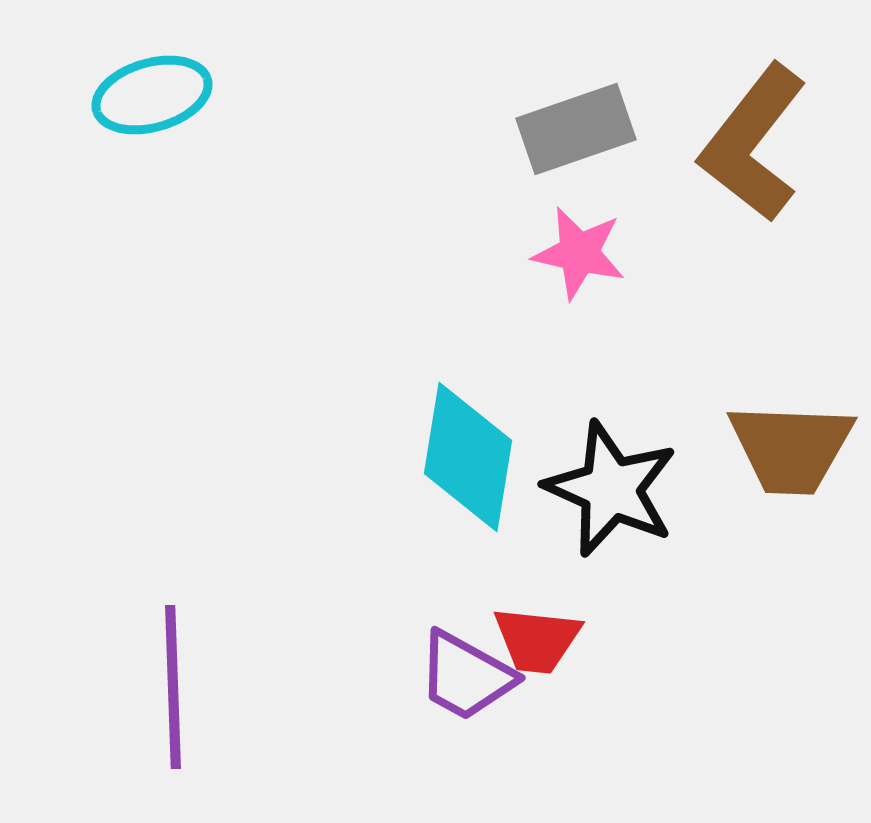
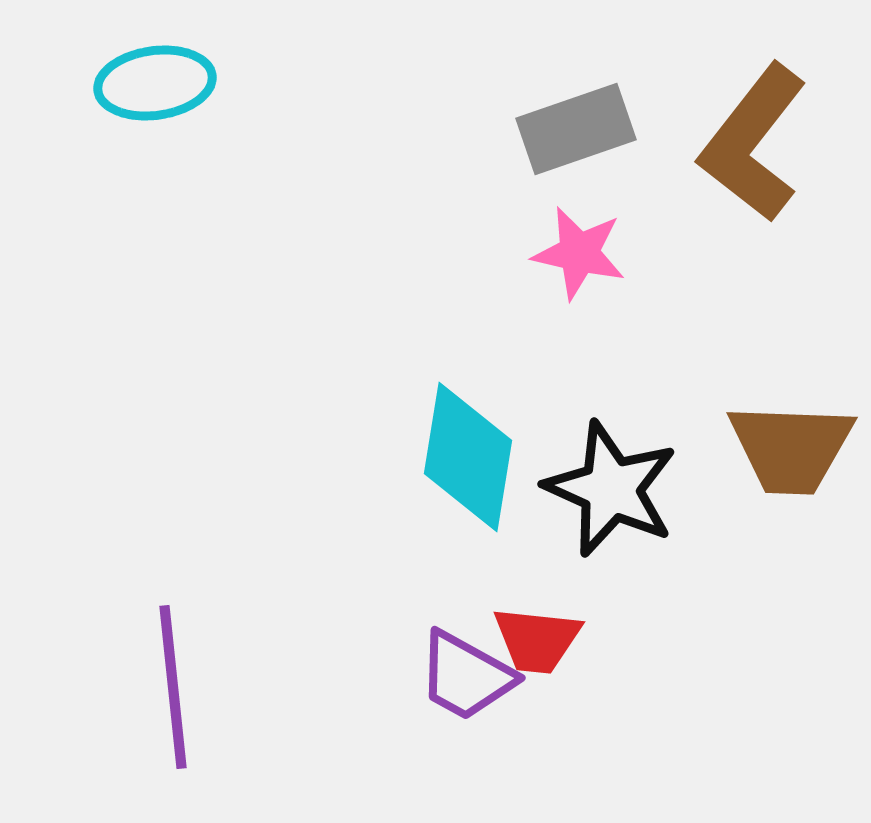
cyan ellipse: moved 3 px right, 12 px up; rotated 8 degrees clockwise
purple line: rotated 4 degrees counterclockwise
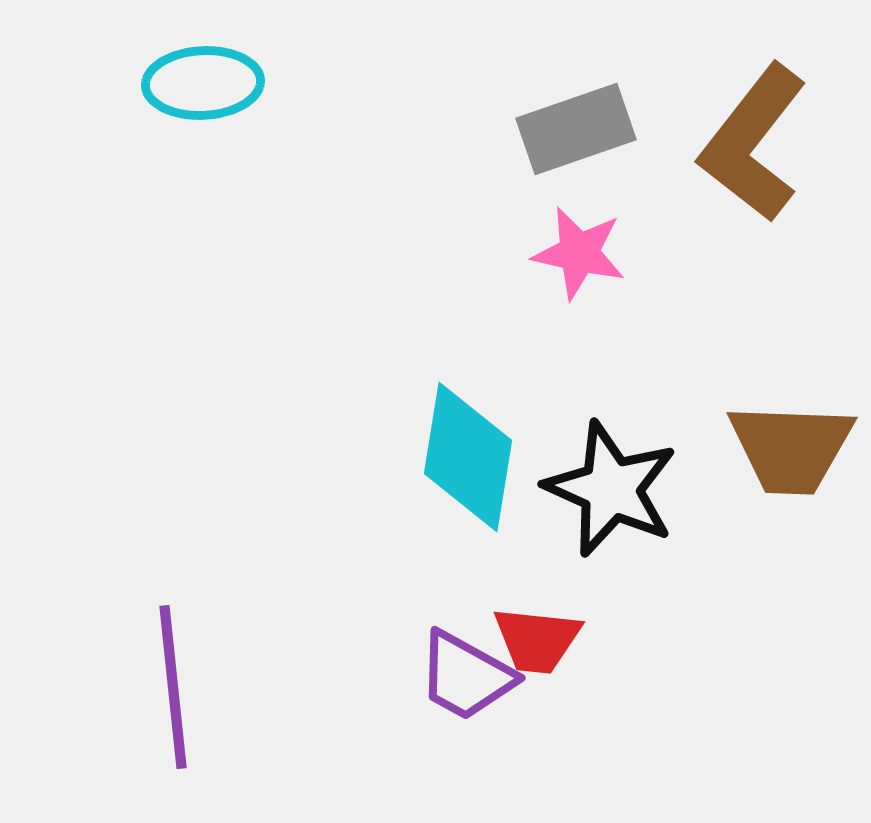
cyan ellipse: moved 48 px right; rotated 5 degrees clockwise
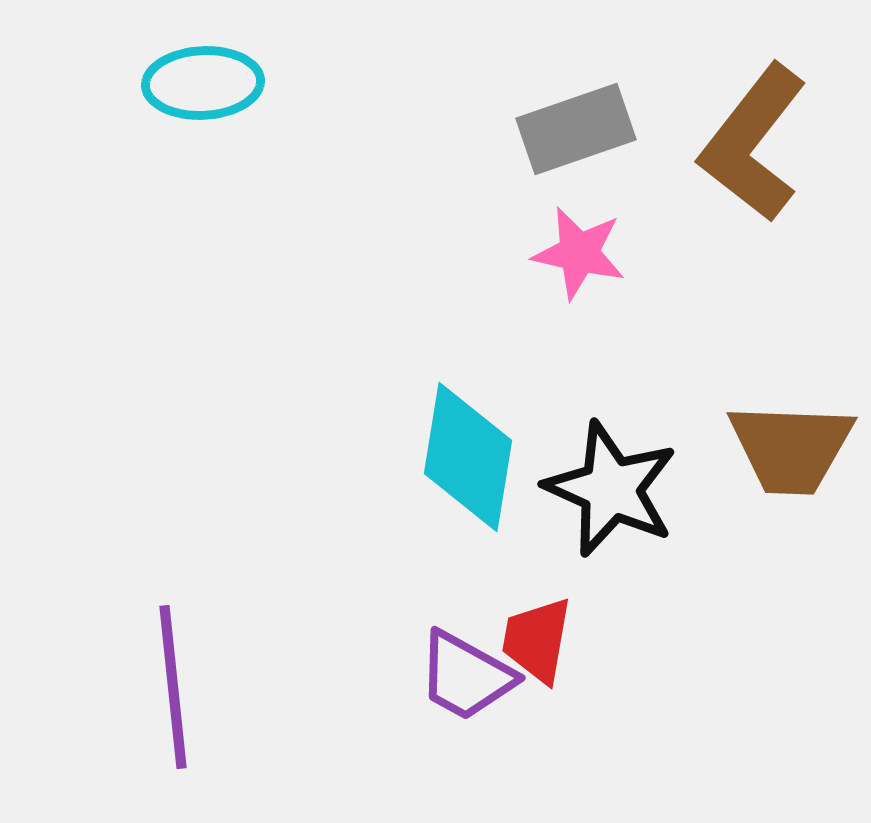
red trapezoid: rotated 94 degrees clockwise
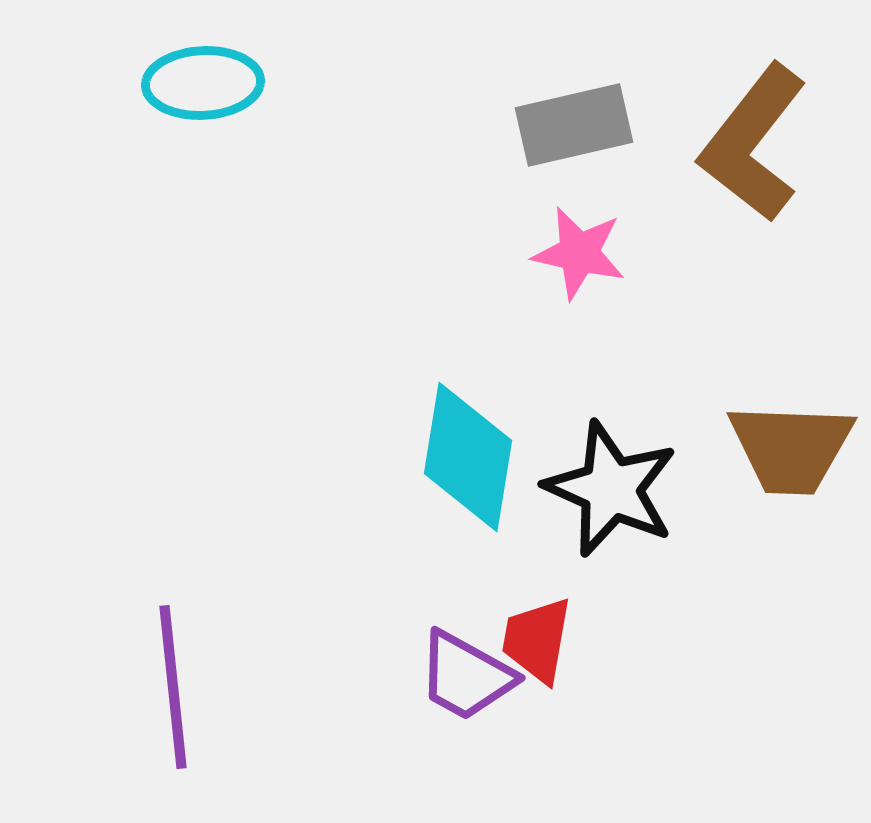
gray rectangle: moved 2 px left, 4 px up; rotated 6 degrees clockwise
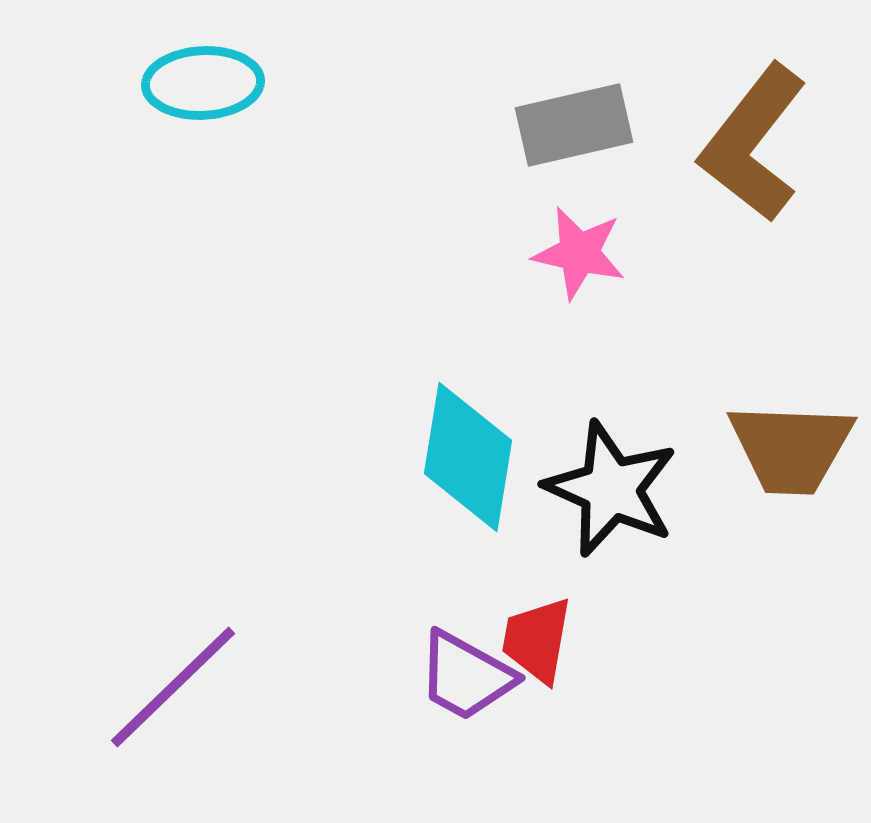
purple line: rotated 52 degrees clockwise
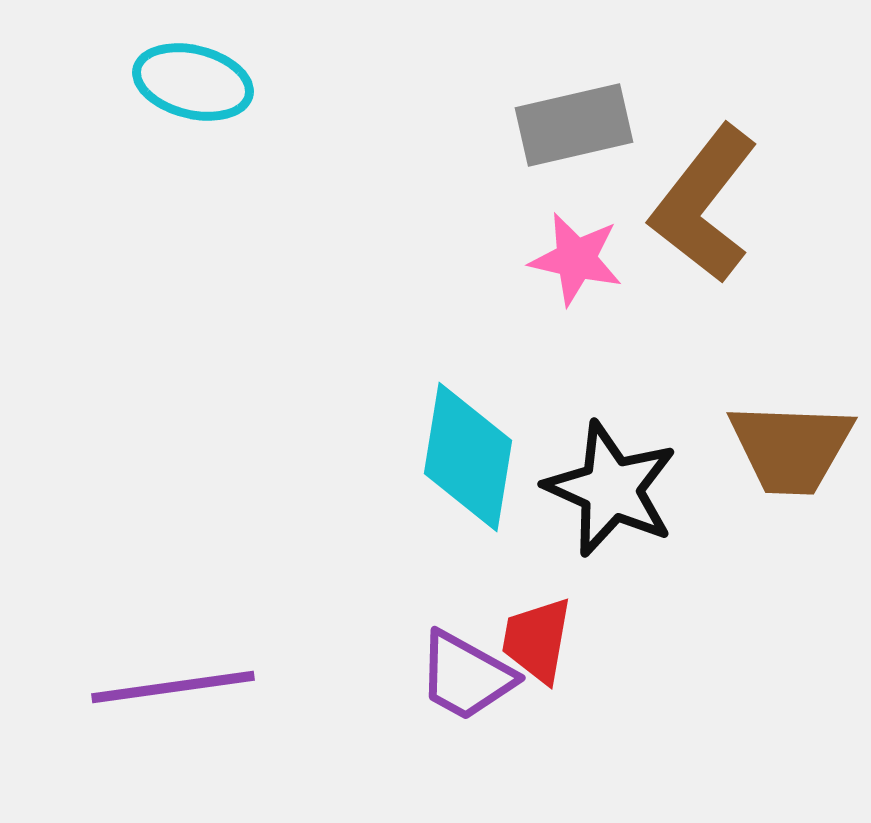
cyan ellipse: moved 10 px left, 1 px up; rotated 17 degrees clockwise
brown L-shape: moved 49 px left, 61 px down
pink star: moved 3 px left, 6 px down
purple line: rotated 36 degrees clockwise
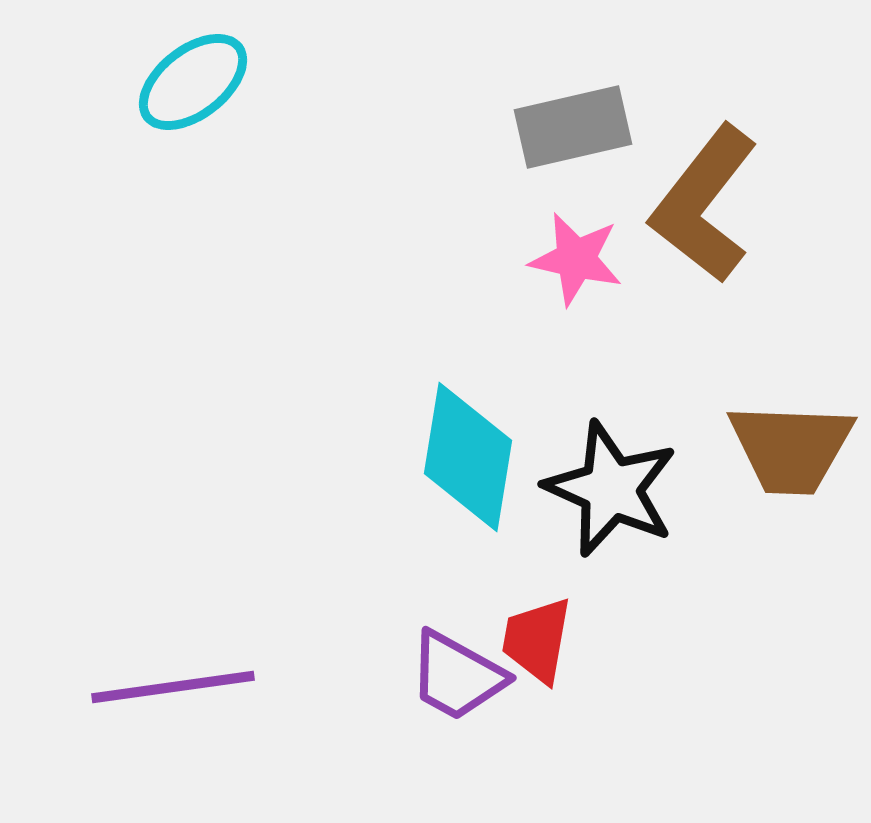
cyan ellipse: rotated 52 degrees counterclockwise
gray rectangle: moved 1 px left, 2 px down
purple trapezoid: moved 9 px left
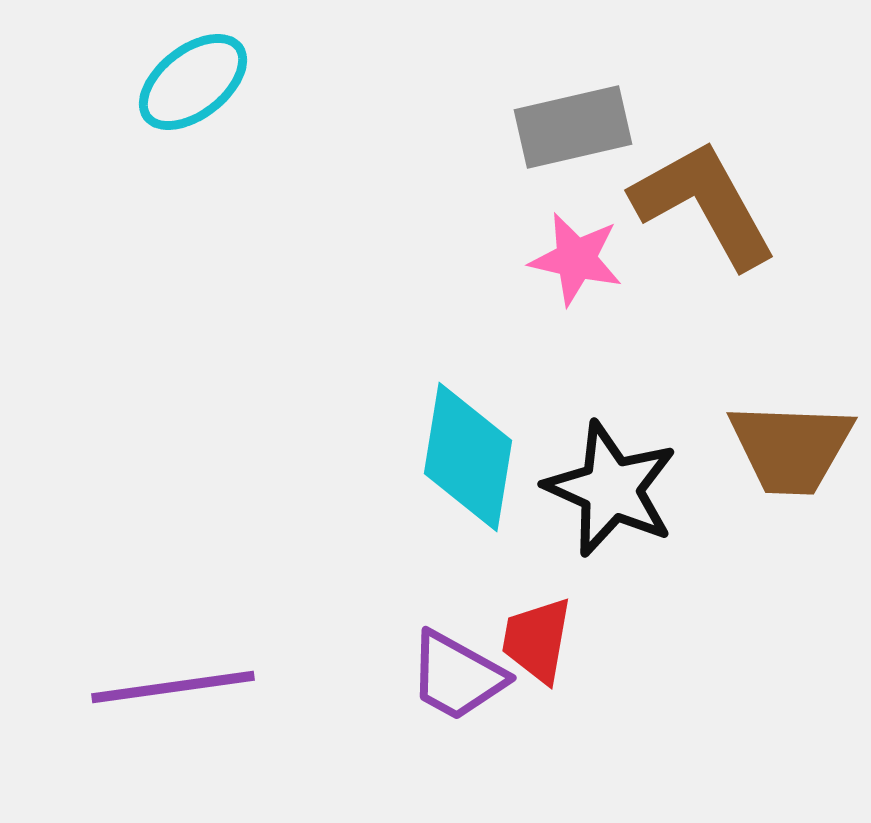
brown L-shape: rotated 113 degrees clockwise
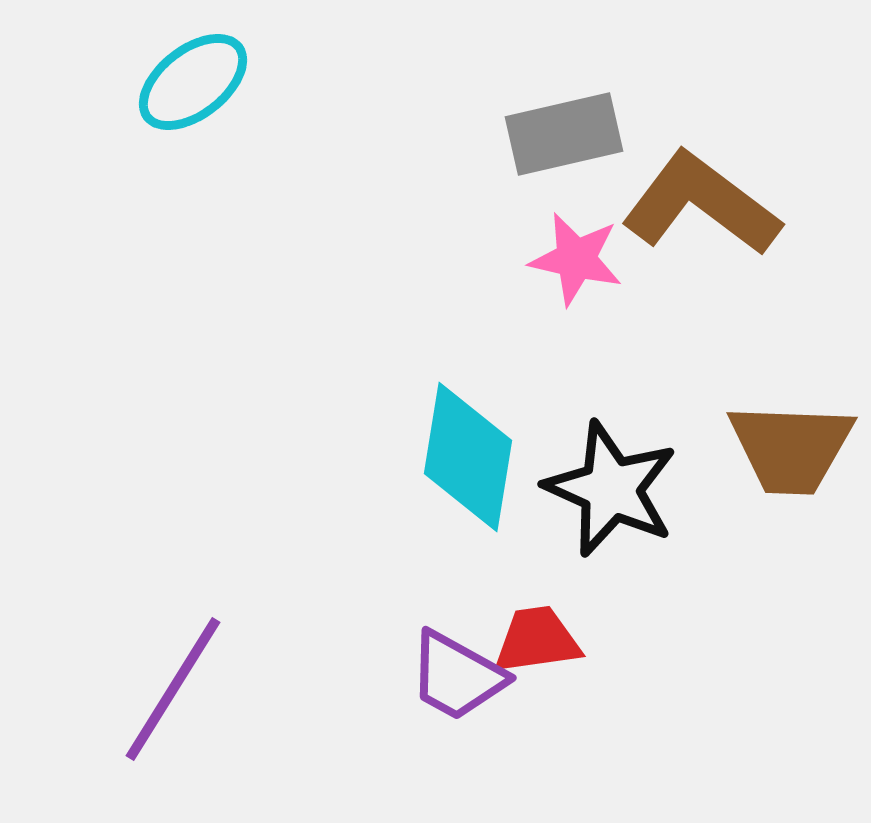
gray rectangle: moved 9 px left, 7 px down
brown L-shape: moved 3 px left; rotated 24 degrees counterclockwise
red trapezoid: rotated 72 degrees clockwise
purple line: moved 2 px down; rotated 50 degrees counterclockwise
